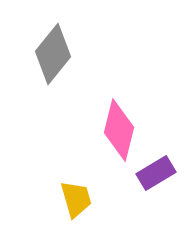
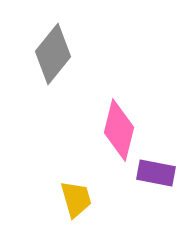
purple rectangle: rotated 42 degrees clockwise
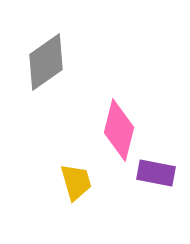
gray diamond: moved 7 px left, 8 px down; rotated 16 degrees clockwise
yellow trapezoid: moved 17 px up
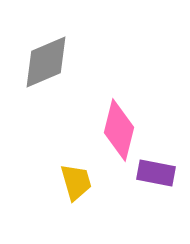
gray diamond: rotated 12 degrees clockwise
